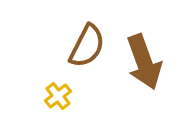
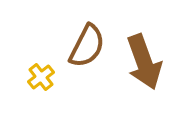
yellow cross: moved 17 px left, 19 px up
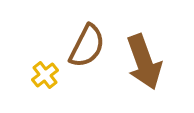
yellow cross: moved 4 px right, 2 px up
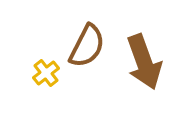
yellow cross: moved 1 px right, 2 px up
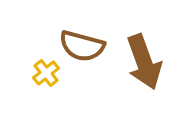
brown semicircle: moved 5 px left; rotated 78 degrees clockwise
